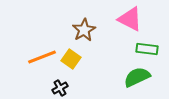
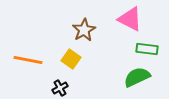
orange line: moved 14 px left, 3 px down; rotated 32 degrees clockwise
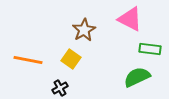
green rectangle: moved 3 px right
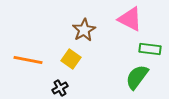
green semicircle: rotated 28 degrees counterclockwise
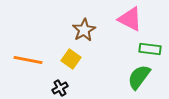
green semicircle: moved 2 px right
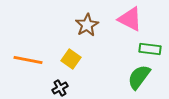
brown star: moved 3 px right, 5 px up
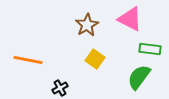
yellow square: moved 24 px right
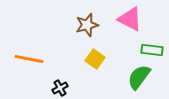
brown star: rotated 15 degrees clockwise
green rectangle: moved 2 px right, 1 px down
orange line: moved 1 px right, 1 px up
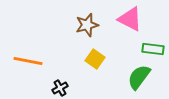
green rectangle: moved 1 px right, 1 px up
orange line: moved 1 px left, 2 px down
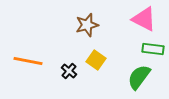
pink triangle: moved 14 px right
yellow square: moved 1 px right, 1 px down
black cross: moved 9 px right, 17 px up; rotated 21 degrees counterclockwise
